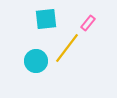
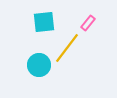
cyan square: moved 2 px left, 3 px down
cyan circle: moved 3 px right, 4 px down
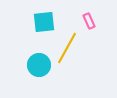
pink rectangle: moved 1 px right, 2 px up; rotated 63 degrees counterclockwise
yellow line: rotated 8 degrees counterclockwise
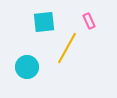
cyan circle: moved 12 px left, 2 px down
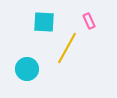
cyan square: rotated 10 degrees clockwise
cyan circle: moved 2 px down
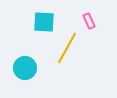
cyan circle: moved 2 px left, 1 px up
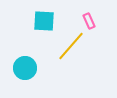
cyan square: moved 1 px up
yellow line: moved 4 px right, 2 px up; rotated 12 degrees clockwise
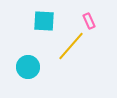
cyan circle: moved 3 px right, 1 px up
